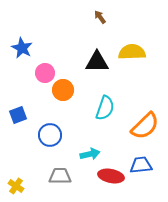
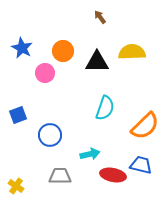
orange circle: moved 39 px up
blue trapezoid: rotated 20 degrees clockwise
red ellipse: moved 2 px right, 1 px up
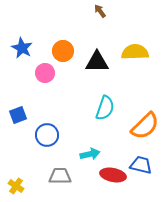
brown arrow: moved 6 px up
yellow semicircle: moved 3 px right
blue circle: moved 3 px left
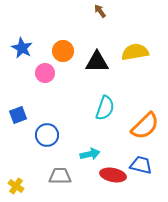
yellow semicircle: rotated 8 degrees counterclockwise
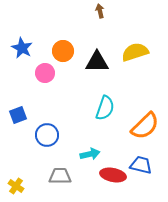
brown arrow: rotated 24 degrees clockwise
yellow semicircle: rotated 8 degrees counterclockwise
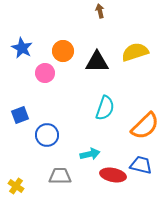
blue square: moved 2 px right
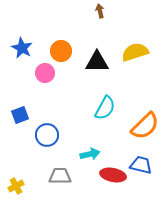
orange circle: moved 2 px left
cyan semicircle: rotated 10 degrees clockwise
yellow cross: rotated 28 degrees clockwise
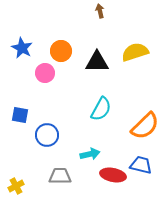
cyan semicircle: moved 4 px left, 1 px down
blue square: rotated 30 degrees clockwise
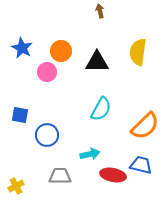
yellow semicircle: moved 3 px right; rotated 64 degrees counterclockwise
pink circle: moved 2 px right, 1 px up
